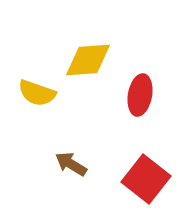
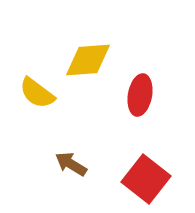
yellow semicircle: rotated 18 degrees clockwise
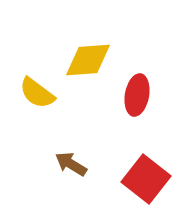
red ellipse: moved 3 px left
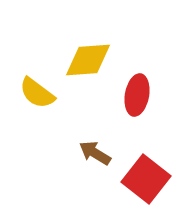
brown arrow: moved 24 px right, 11 px up
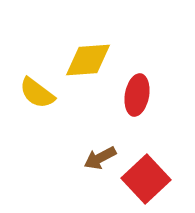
brown arrow: moved 5 px right, 5 px down; rotated 60 degrees counterclockwise
red square: rotated 9 degrees clockwise
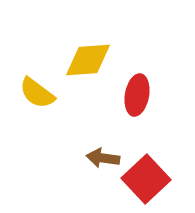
brown arrow: moved 3 px right; rotated 36 degrees clockwise
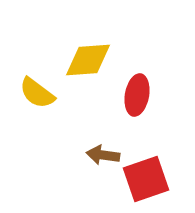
brown arrow: moved 3 px up
red square: rotated 24 degrees clockwise
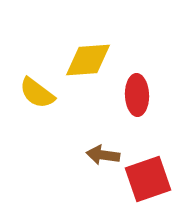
red ellipse: rotated 12 degrees counterclockwise
red square: moved 2 px right
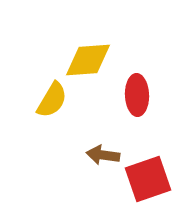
yellow semicircle: moved 15 px right, 7 px down; rotated 96 degrees counterclockwise
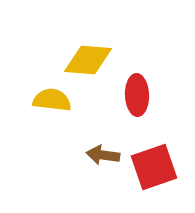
yellow diamond: rotated 9 degrees clockwise
yellow semicircle: rotated 114 degrees counterclockwise
red square: moved 6 px right, 12 px up
